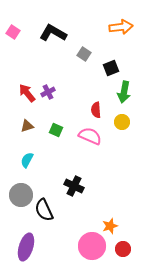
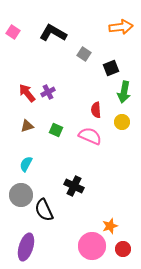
cyan semicircle: moved 1 px left, 4 px down
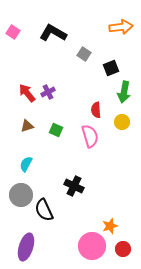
pink semicircle: rotated 50 degrees clockwise
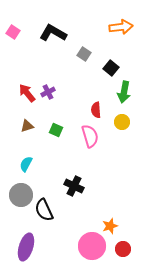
black square: rotated 28 degrees counterclockwise
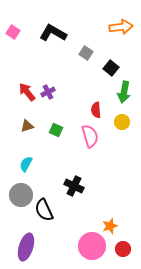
gray square: moved 2 px right, 1 px up
red arrow: moved 1 px up
